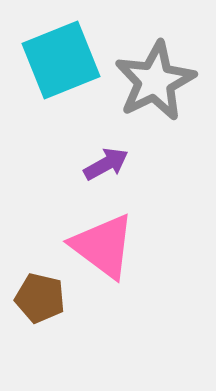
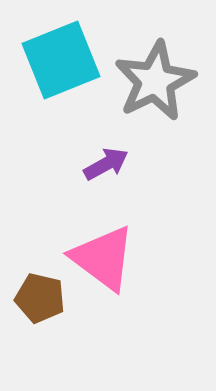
pink triangle: moved 12 px down
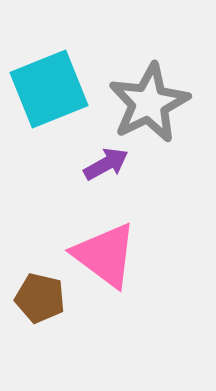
cyan square: moved 12 px left, 29 px down
gray star: moved 6 px left, 22 px down
pink triangle: moved 2 px right, 3 px up
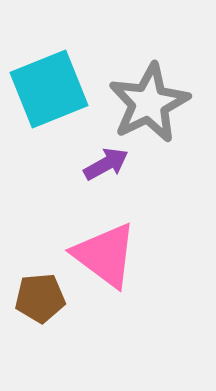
brown pentagon: rotated 18 degrees counterclockwise
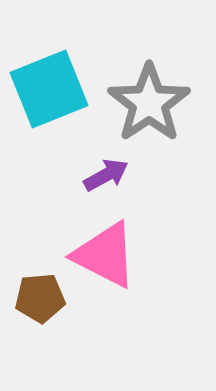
gray star: rotated 8 degrees counterclockwise
purple arrow: moved 11 px down
pink triangle: rotated 10 degrees counterclockwise
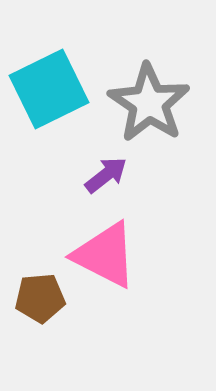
cyan square: rotated 4 degrees counterclockwise
gray star: rotated 4 degrees counterclockwise
purple arrow: rotated 9 degrees counterclockwise
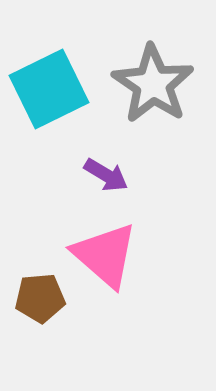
gray star: moved 4 px right, 19 px up
purple arrow: rotated 69 degrees clockwise
pink triangle: rotated 14 degrees clockwise
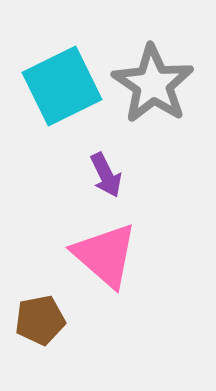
cyan square: moved 13 px right, 3 px up
purple arrow: rotated 33 degrees clockwise
brown pentagon: moved 22 px down; rotated 6 degrees counterclockwise
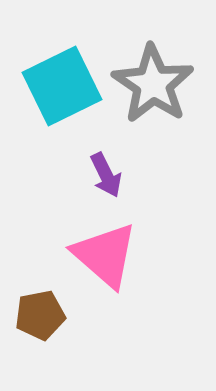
brown pentagon: moved 5 px up
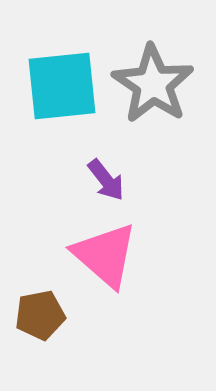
cyan square: rotated 20 degrees clockwise
purple arrow: moved 5 px down; rotated 12 degrees counterclockwise
